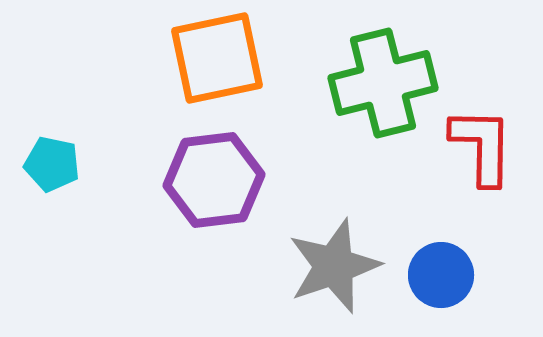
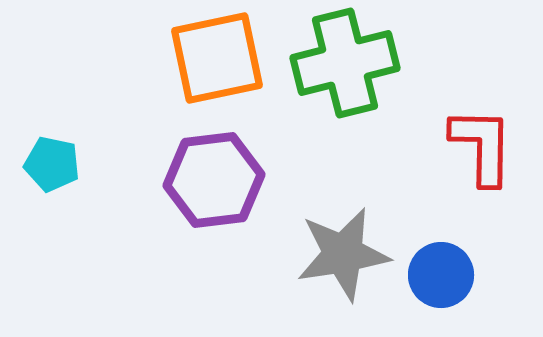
green cross: moved 38 px left, 20 px up
gray star: moved 9 px right, 12 px up; rotated 10 degrees clockwise
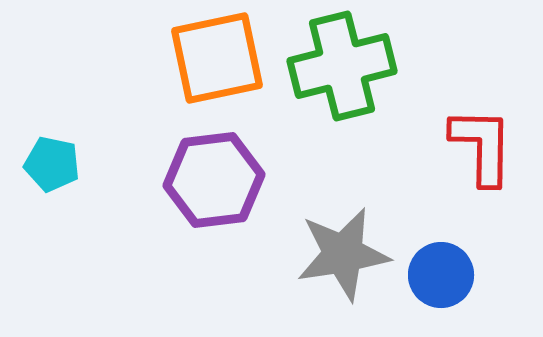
green cross: moved 3 px left, 3 px down
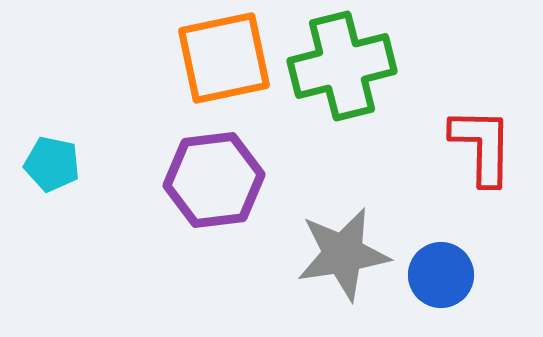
orange square: moved 7 px right
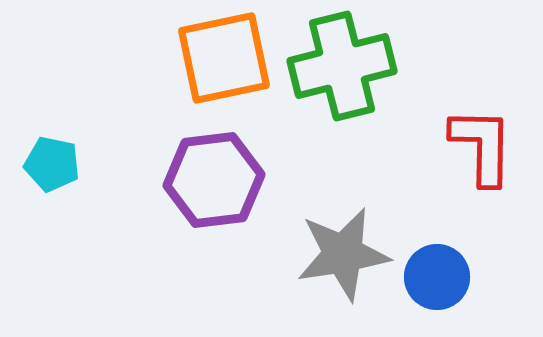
blue circle: moved 4 px left, 2 px down
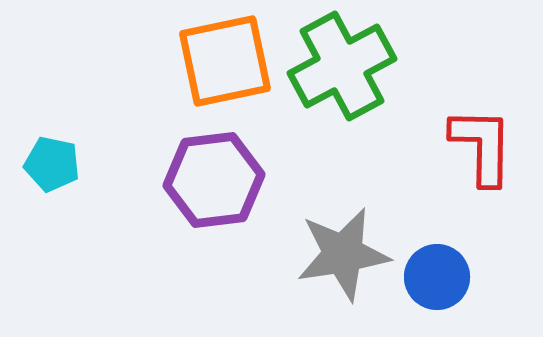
orange square: moved 1 px right, 3 px down
green cross: rotated 14 degrees counterclockwise
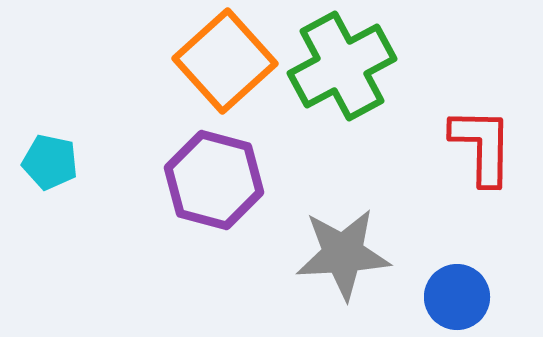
orange square: rotated 30 degrees counterclockwise
cyan pentagon: moved 2 px left, 2 px up
purple hexagon: rotated 22 degrees clockwise
gray star: rotated 6 degrees clockwise
blue circle: moved 20 px right, 20 px down
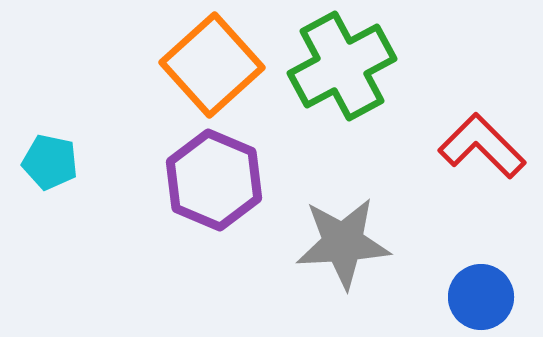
orange square: moved 13 px left, 4 px down
red L-shape: rotated 46 degrees counterclockwise
purple hexagon: rotated 8 degrees clockwise
gray star: moved 11 px up
blue circle: moved 24 px right
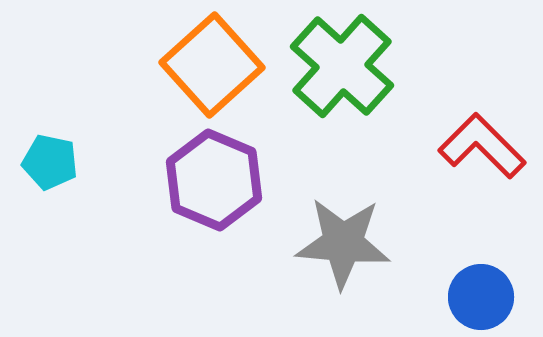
green cross: rotated 20 degrees counterclockwise
gray star: rotated 8 degrees clockwise
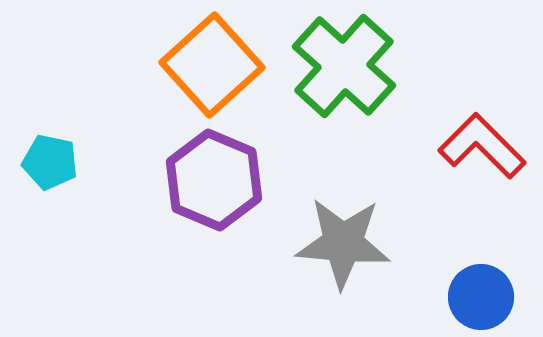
green cross: moved 2 px right
